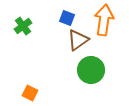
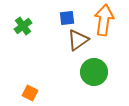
blue square: rotated 28 degrees counterclockwise
green circle: moved 3 px right, 2 px down
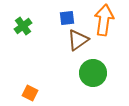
green circle: moved 1 px left, 1 px down
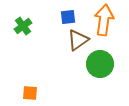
blue square: moved 1 px right, 1 px up
green circle: moved 7 px right, 9 px up
orange square: rotated 21 degrees counterclockwise
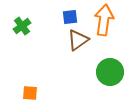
blue square: moved 2 px right
green cross: moved 1 px left
green circle: moved 10 px right, 8 px down
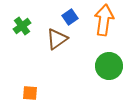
blue square: rotated 28 degrees counterclockwise
brown triangle: moved 21 px left, 1 px up
green circle: moved 1 px left, 6 px up
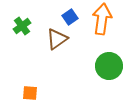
orange arrow: moved 2 px left, 1 px up
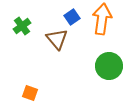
blue square: moved 2 px right
brown triangle: rotated 35 degrees counterclockwise
orange square: rotated 14 degrees clockwise
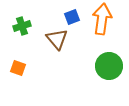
blue square: rotated 14 degrees clockwise
green cross: rotated 18 degrees clockwise
orange square: moved 12 px left, 25 px up
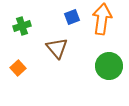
brown triangle: moved 9 px down
orange square: rotated 28 degrees clockwise
